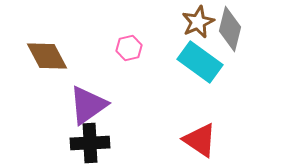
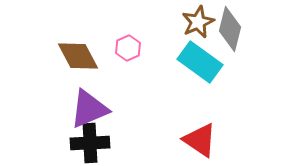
pink hexagon: moved 1 px left; rotated 10 degrees counterclockwise
brown diamond: moved 31 px right
purple triangle: moved 1 px right, 4 px down; rotated 12 degrees clockwise
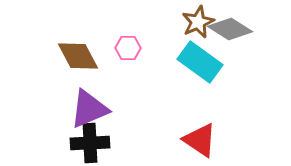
gray diamond: rotated 72 degrees counterclockwise
pink hexagon: rotated 25 degrees clockwise
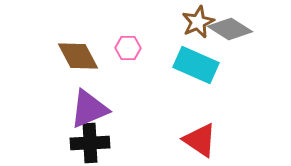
cyan rectangle: moved 4 px left, 3 px down; rotated 12 degrees counterclockwise
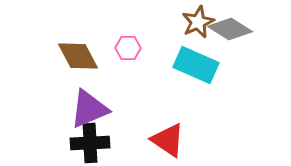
red triangle: moved 32 px left
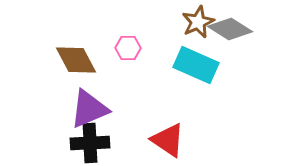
brown diamond: moved 2 px left, 4 px down
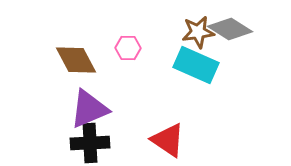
brown star: moved 10 px down; rotated 16 degrees clockwise
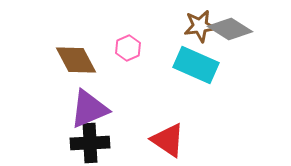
brown star: moved 2 px right, 6 px up
pink hexagon: rotated 25 degrees counterclockwise
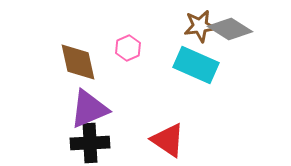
brown diamond: moved 2 px right, 2 px down; rotated 15 degrees clockwise
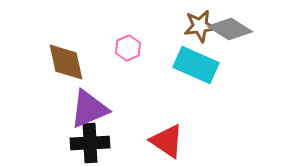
brown diamond: moved 12 px left
red triangle: moved 1 px left, 1 px down
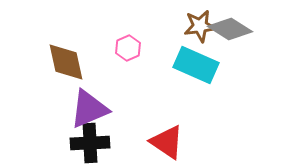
red triangle: moved 1 px down
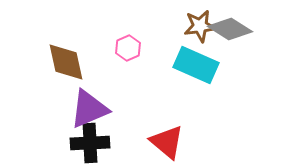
red triangle: rotated 6 degrees clockwise
